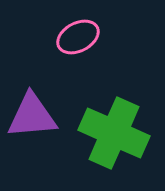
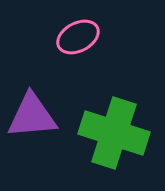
green cross: rotated 6 degrees counterclockwise
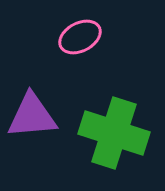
pink ellipse: moved 2 px right
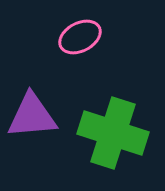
green cross: moved 1 px left
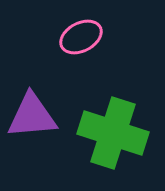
pink ellipse: moved 1 px right
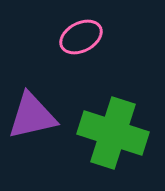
purple triangle: rotated 8 degrees counterclockwise
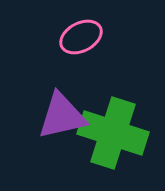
purple triangle: moved 30 px right
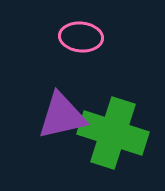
pink ellipse: rotated 33 degrees clockwise
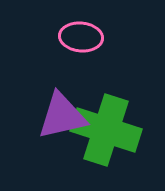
green cross: moved 7 px left, 3 px up
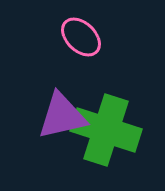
pink ellipse: rotated 39 degrees clockwise
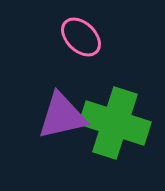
green cross: moved 9 px right, 7 px up
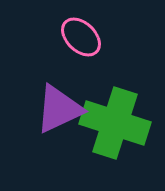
purple triangle: moved 3 px left, 7 px up; rotated 12 degrees counterclockwise
